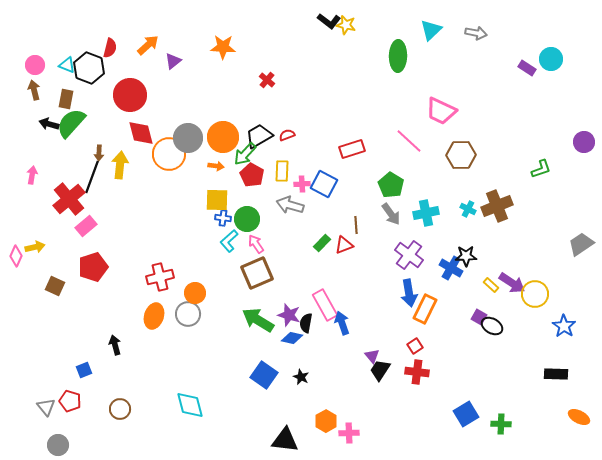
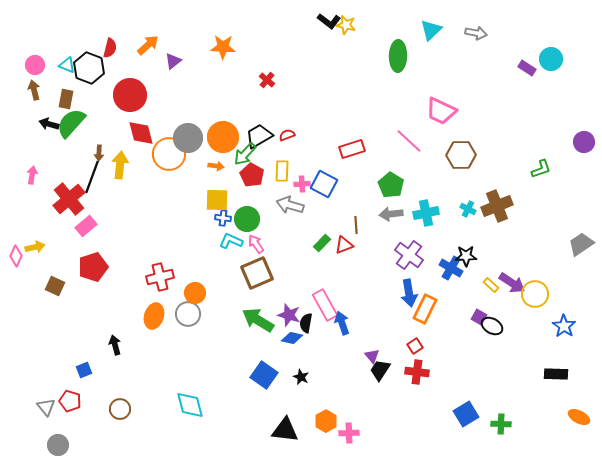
gray arrow at (391, 214): rotated 120 degrees clockwise
cyan L-shape at (229, 241): moved 2 px right; rotated 65 degrees clockwise
black triangle at (285, 440): moved 10 px up
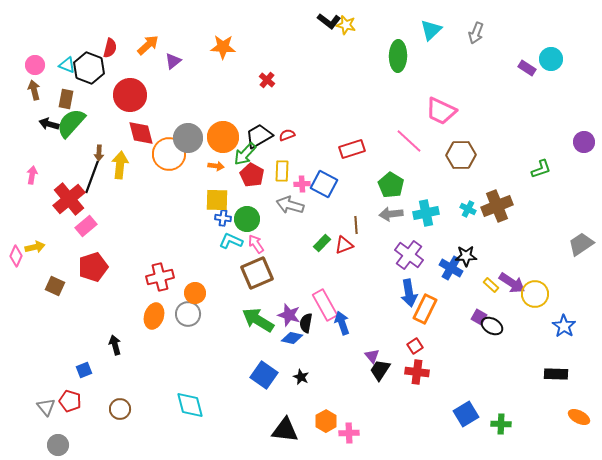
gray arrow at (476, 33): rotated 100 degrees clockwise
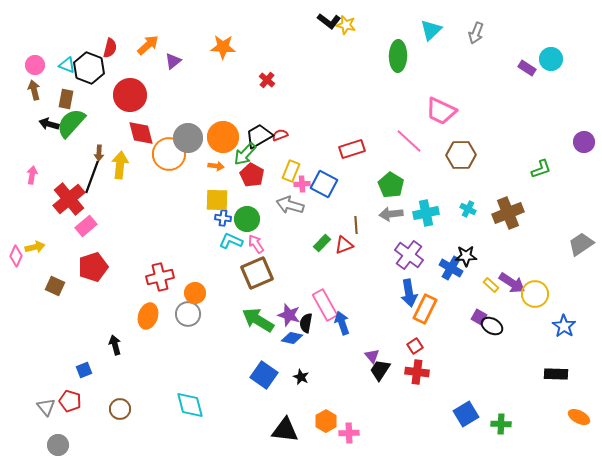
red semicircle at (287, 135): moved 7 px left
yellow rectangle at (282, 171): moved 9 px right; rotated 20 degrees clockwise
brown cross at (497, 206): moved 11 px right, 7 px down
orange ellipse at (154, 316): moved 6 px left
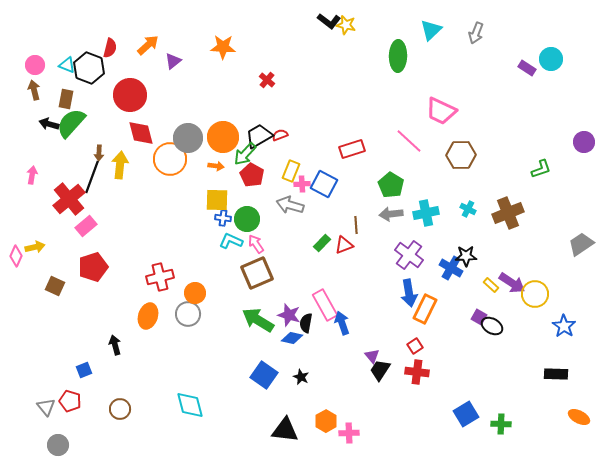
orange circle at (169, 154): moved 1 px right, 5 px down
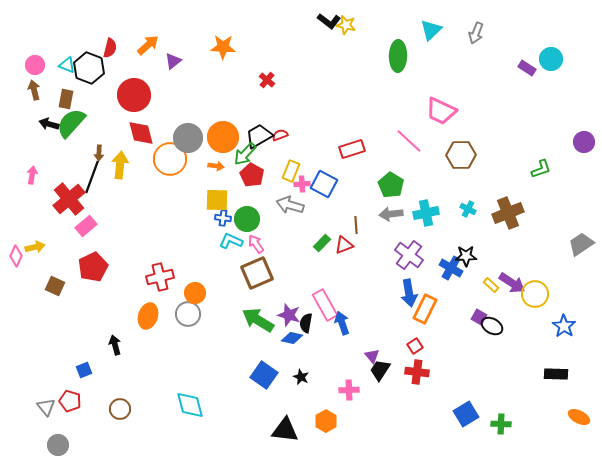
red circle at (130, 95): moved 4 px right
red pentagon at (93, 267): rotated 8 degrees counterclockwise
pink cross at (349, 433): moved 43 px up
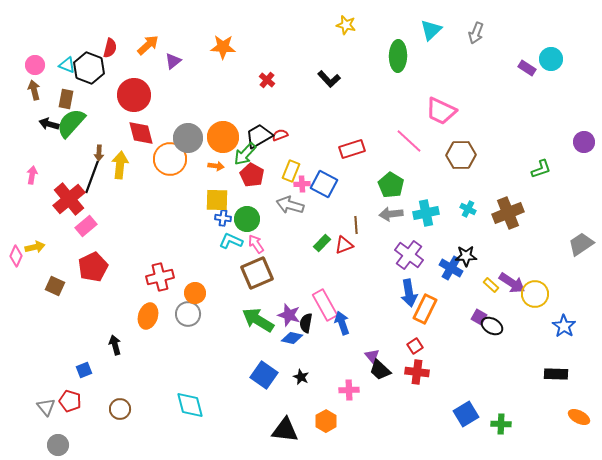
black L-shape at (329, 21): moved 58 px down; rotated 10 degrees clockwise
black trapezoid at (380, 370): rotated 80 degrees counterclockwise
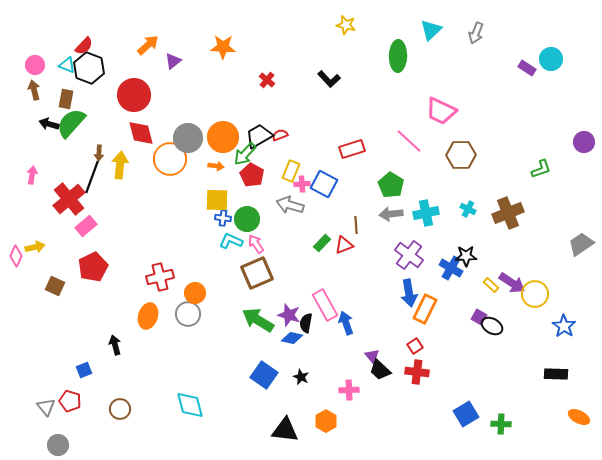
red semicircle at (110, 48): moved 26 px left, 2 px up; rotated 30 degrees clockwise
blue arrow at (342, 323): moved 4 px right
